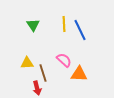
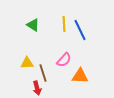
green triangle: rotated 24 degrees counterclockwise
pink semicircle: rotated 91 degrees clockwise
orange triangle: moved 1 px right, 2 px down
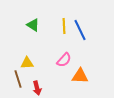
yellow line: moved 2 px down
brown line: moved 25 px left, 6 px down
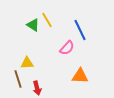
yellow line: moved 17 px left, 6 px up; rotated 28 degrees counterclockwise
pink semicircle: moved 3 px right, 12 px up
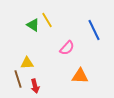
blue line: moved 14 px right
red arrow: moved 2 px left, 2 px up
